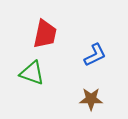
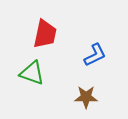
brown star: moved 5 px left, 2 px up
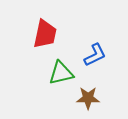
green triangle: moved 29 px right; rotated 32 degrees counterclockwise
brown star: moved 2 px right, 1 px down
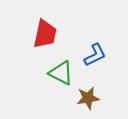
green triangle: rotated 40 degrees clockwise
brown star: rotated 10 degrees counterclockwise
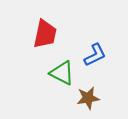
green triangle: moved 1 px right
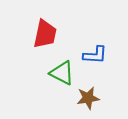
blue L-shape: rotated 30 degrees clockwise
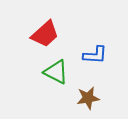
red trapezoid: rotated 36 degrees clockwise
green triangle: moved 6 px left, 1 px up
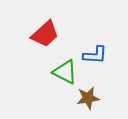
green triangle: moved 9 px right
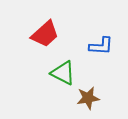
blue L-shape: moved 6 px right, 9 px up
green triangle: moved 2 px left, 1 px down
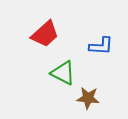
brown star: rotated 15 degrees clockwise
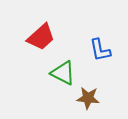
red trapezoid: moved 4 px left, 3 px down
blue L-shape: moved 1 px left, 4 px down; rotated 75 degrees clockwise
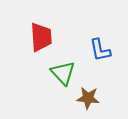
red trapezoid: rotated 52 degrees counterclockwise
green triangle: rotated 20 degrees clockwise
